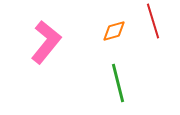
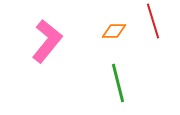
orange diamond: rotated 15 degrees clockwise
pink L-shape: moved 1 px right, 1 px up
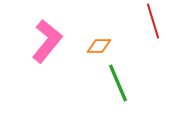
orange diamond: moved 15 px left, 15 px down
green line: rotated 9 degrees counterclockwise
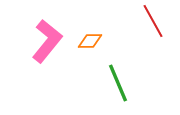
red line: rotated 12 degrees counterclockwise
orange diamond: moved 9 px left, 5 px up
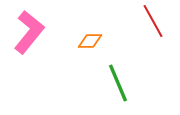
pink L-shape: moved 18 px left, 9 px up
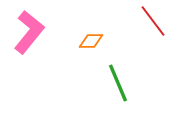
red line: rotated 8 degrees counterclockwise
orange diamond: moved 1 px right
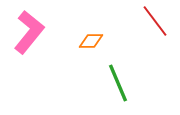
red line: moved 2 px right
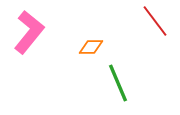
orange diamond: moved 6 px down
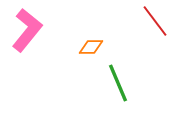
pink L-shape: moved 2 px left, 2 px up
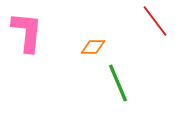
pink L-shape: moved 2 px down; rotated 33 degrees counterclockwise
orange diamond: moved 2 px right
